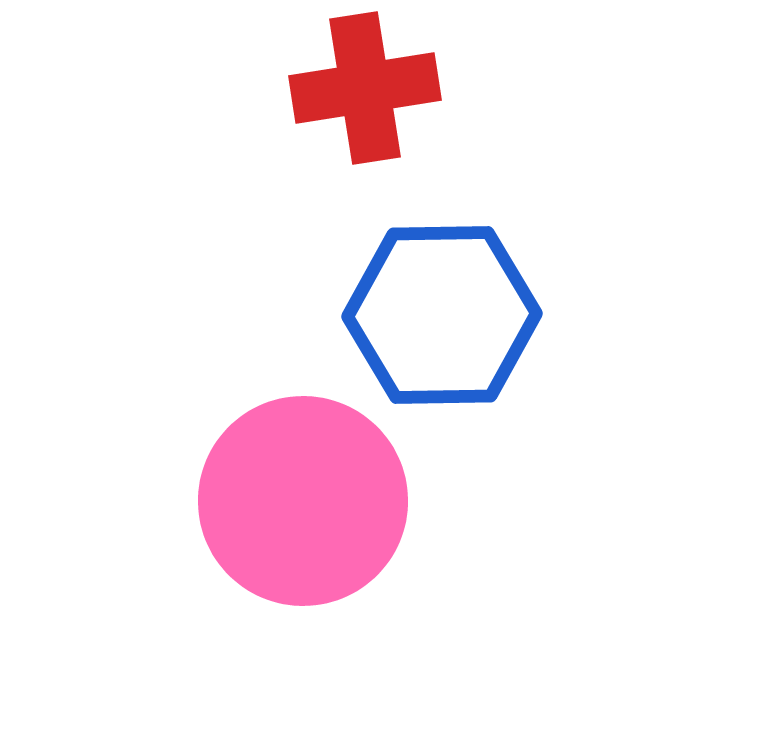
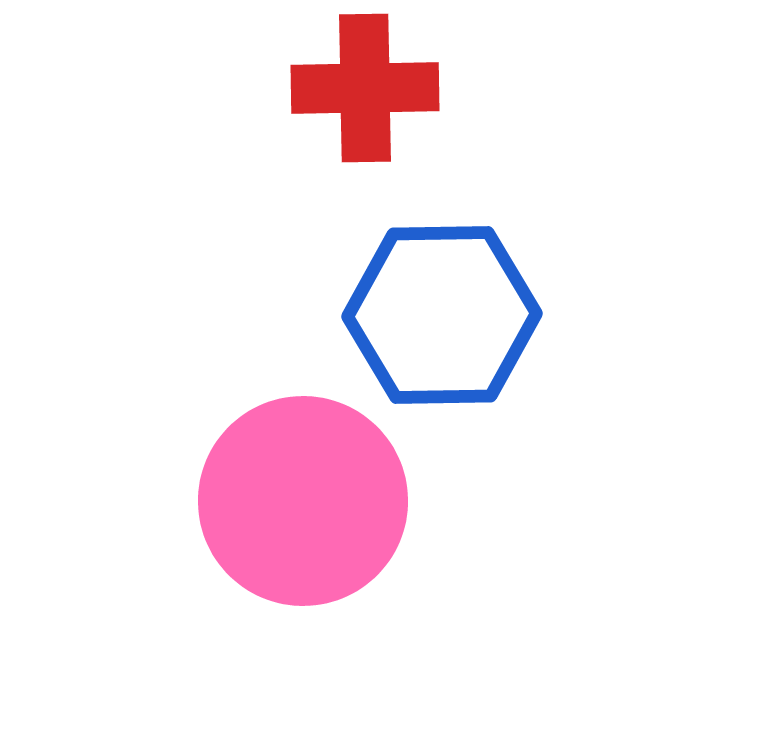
red cross: rotated 8 degrees clockwise
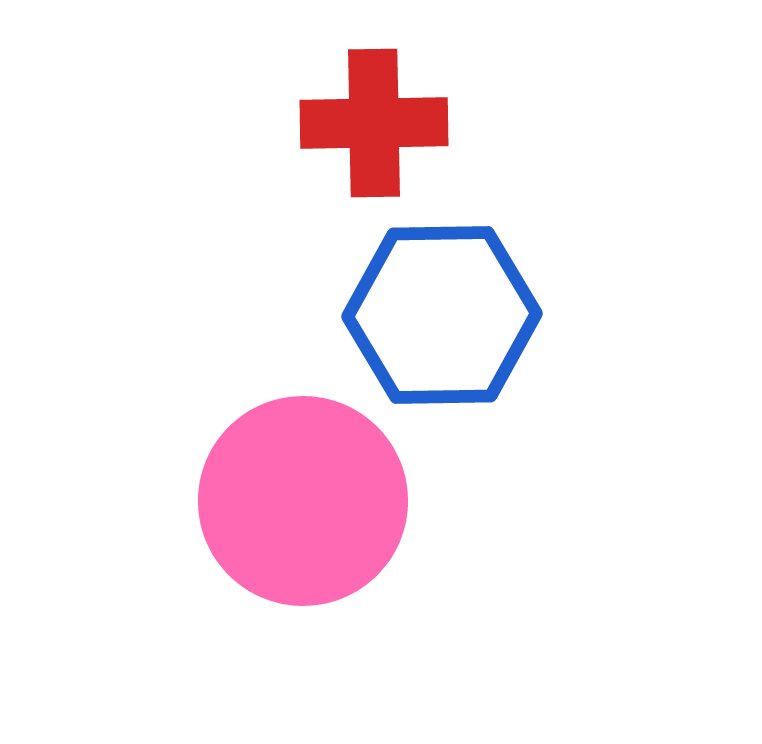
red cross: moved 9 px right, 35 px down
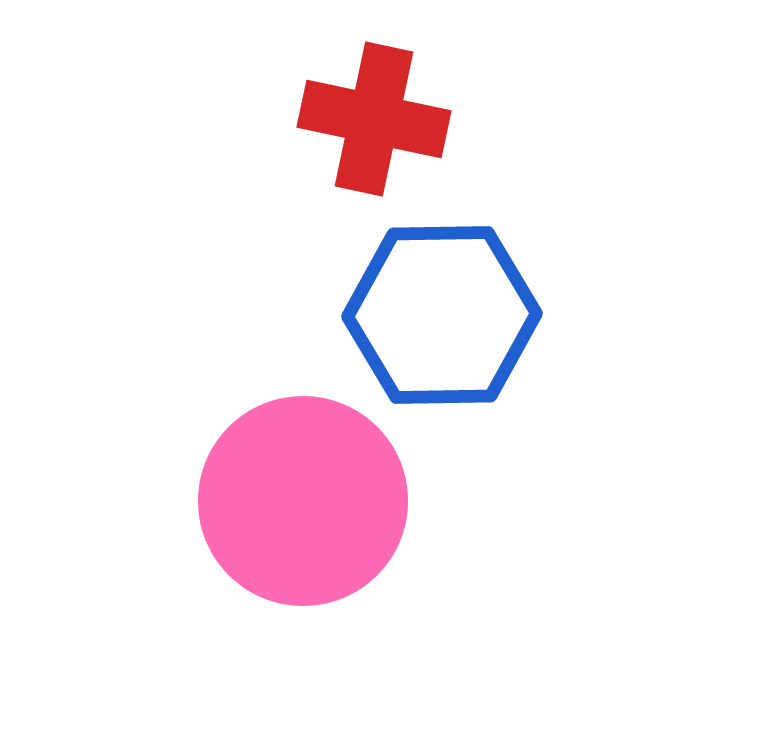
red cross: moved 4 px up; rotated 13 degrees clockwise
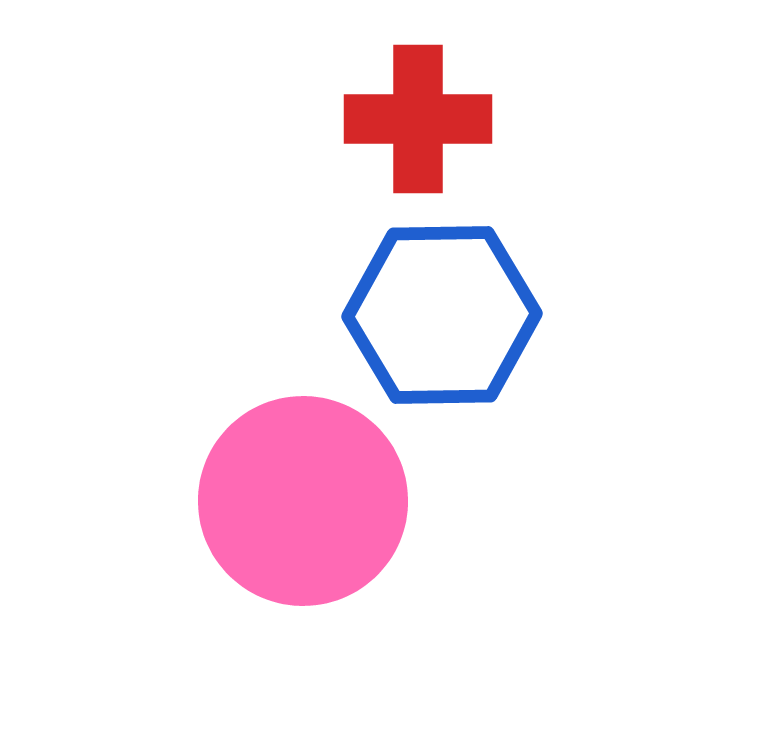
red cross: moved 44 px right; rotated 12 degrees counterclockwise
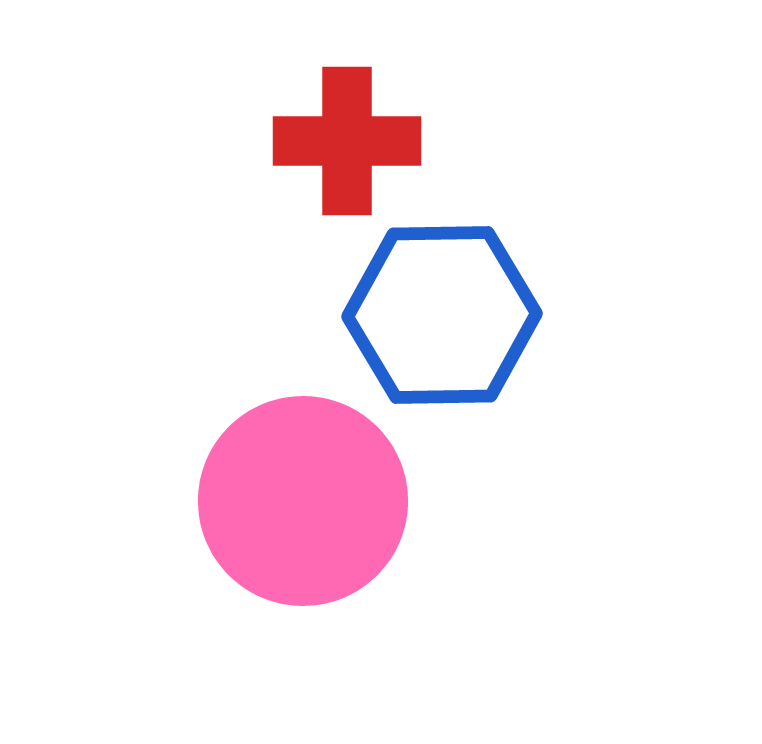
red cross: moved 71 px left, 22 px down
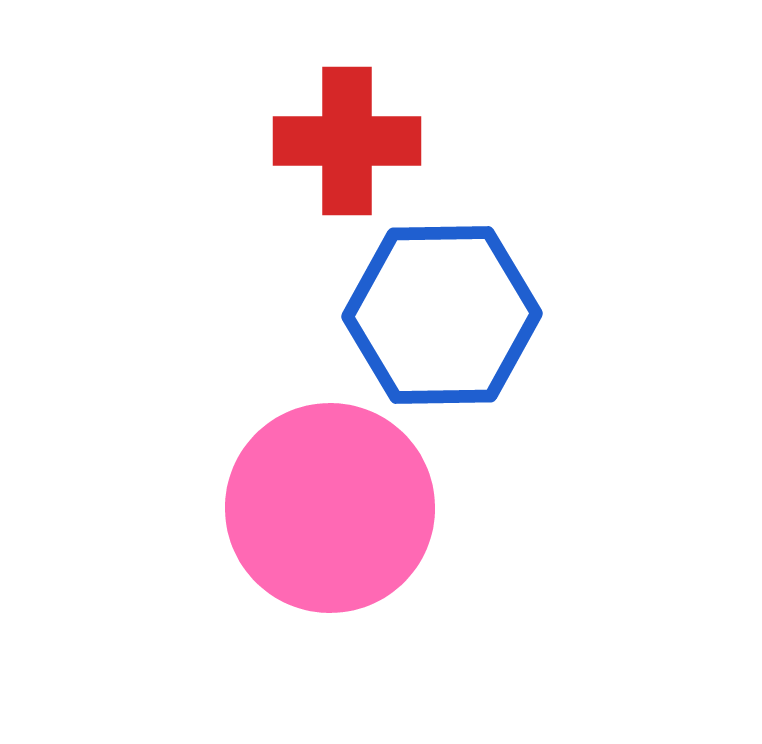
pink circle: moved 27 px right, 7 px down
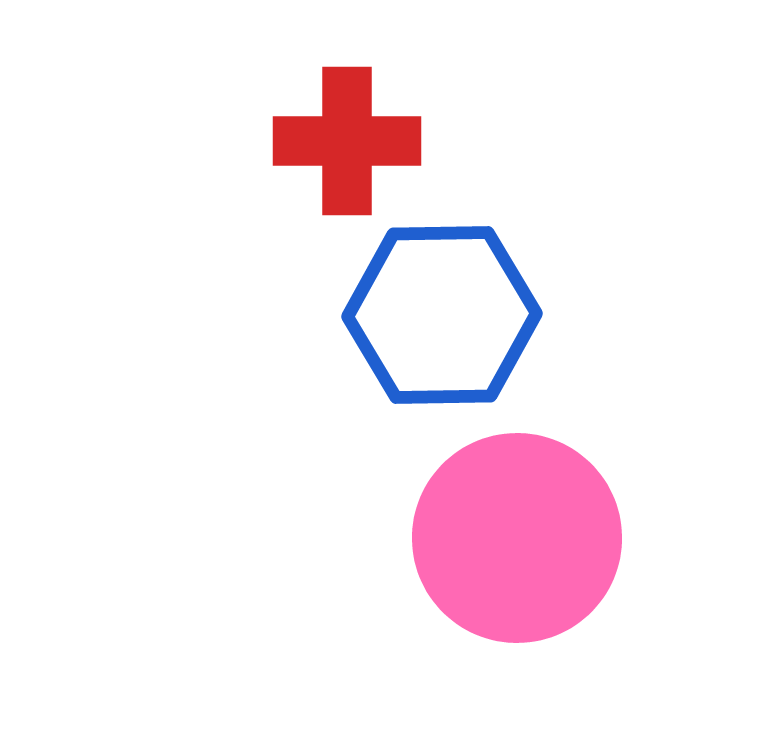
pink circle: moved 187 px right, 30 px down
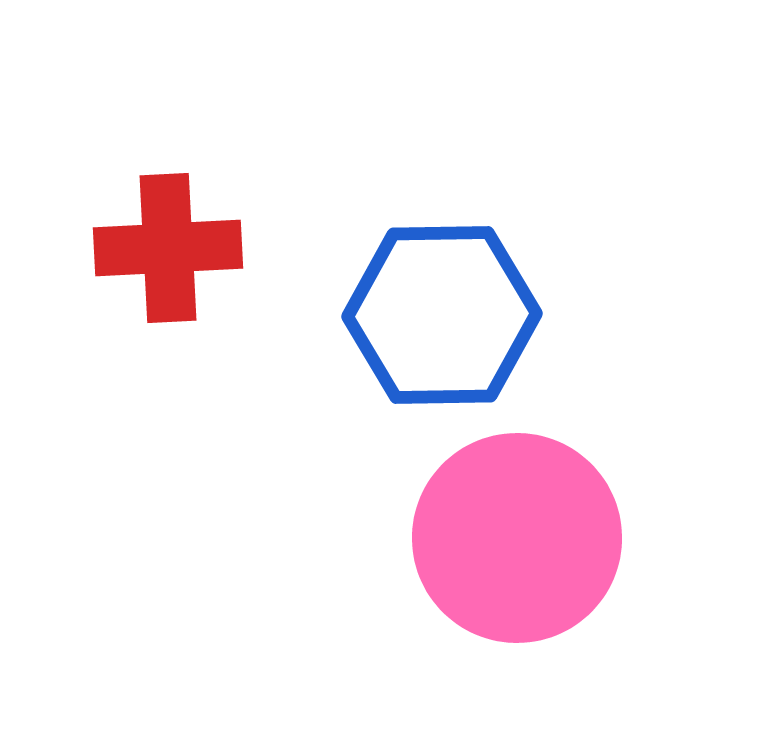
red cross: moved 179 px left, 107 px down; rotated 3 degrees counterclockwise
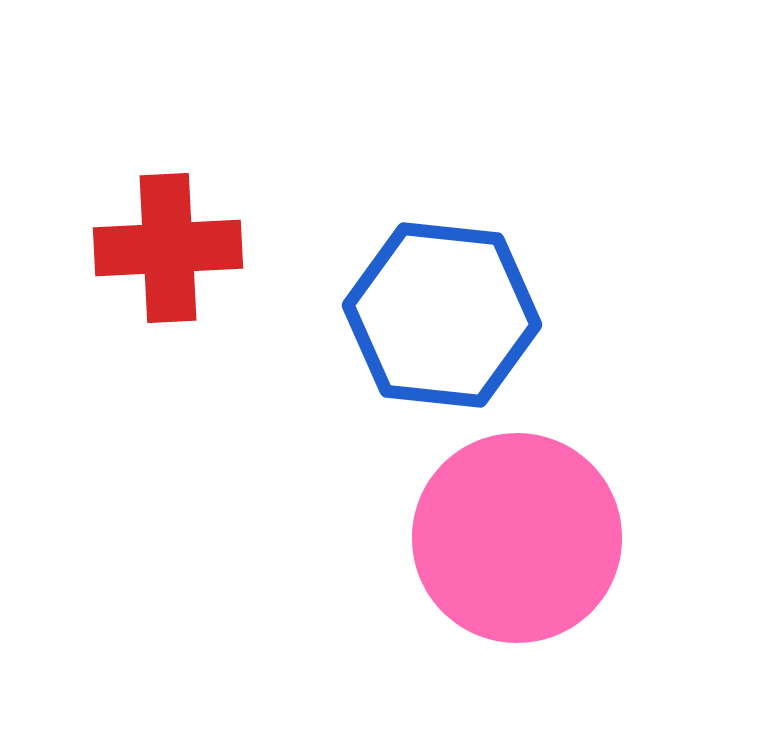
blue hexagon: rotated 7 degrees clockwise
